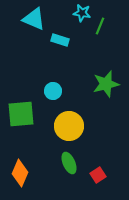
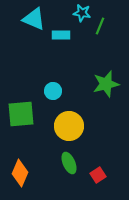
cyan rectangle: moved 1 px right, 5 px up; rotated 18 degrees counterclockwise
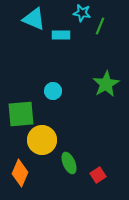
green star: rotated 16 degrees counterclockwise
yellow circle: moved 27 px left, 14 px down
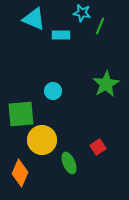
red square: moved 28 px up
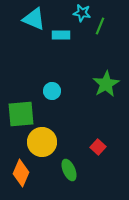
cyan circle: moved 1 px left
yellow circle: moved 2 px down
red square: rotated 14 degrees counterclockwise
green ellipse: moved 7 px down
orange diamond: moved 1 px right
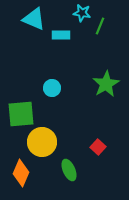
cyan circle: moved 3 px up
